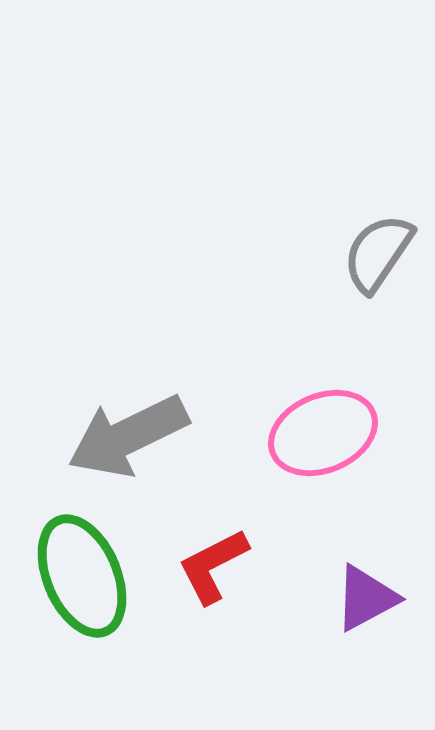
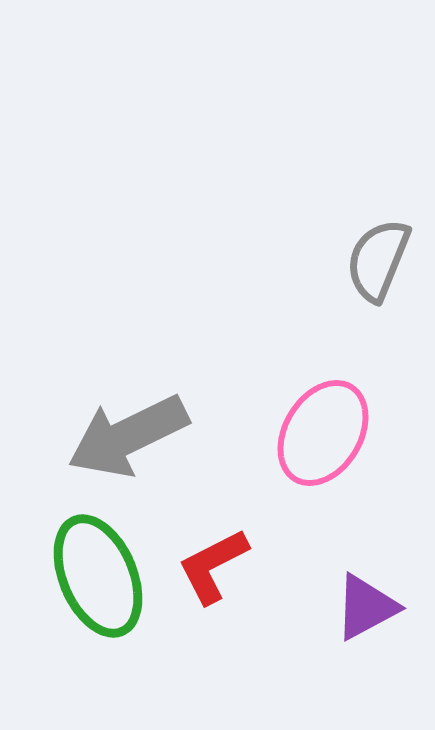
gray semicircle: moved 7 px down; rotated 12 degrees counterclockwise
pink ellipse: rotated 36 degrees counterclockwise
green ellipse: moved 16 px right
purple triangle: moved 9 px down
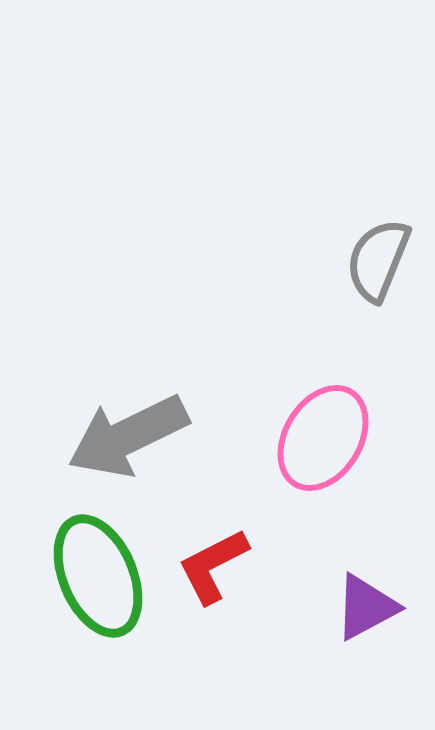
pink ellipse: moved 5 px down
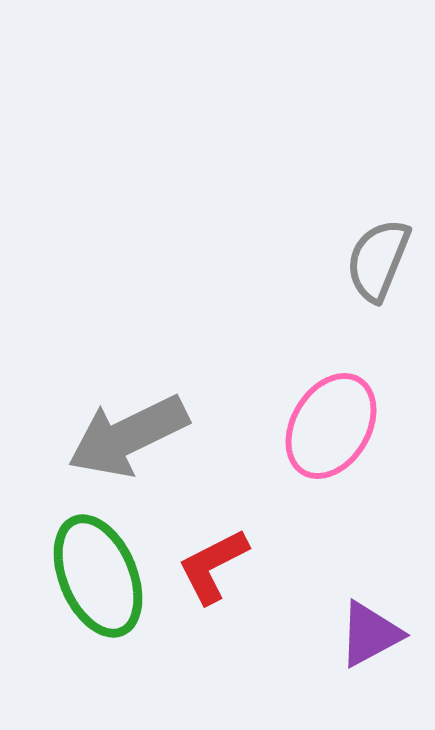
pink ellipse: moved 8 px right, 12 px up
purple triangle: moved 4 px right, 27 px down
